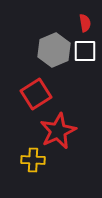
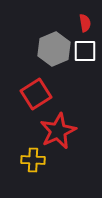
gray hexagon: moved 1 px up
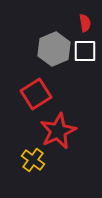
yellow cross: rotated 35 degrees clockwise
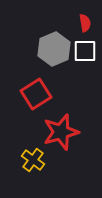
red star: moved 3 px right, 1 px down; rotated 9 degrees clockwise
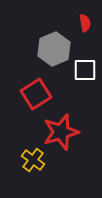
white square: moved 19 px down
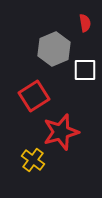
red square: moved 2 px left, 2 px down
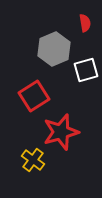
white square: moved 1 px right; rotated 15 degrees counterclockwise
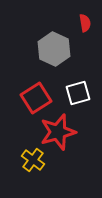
gray hexagon: rotated 12 degrees counterclockwise
white square: moved 8 px left, 23 px down
red square: moved 2 px right, 2 px down
red star: moved 3 px left
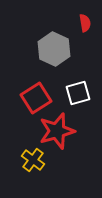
red star: moved 1 px left, 1 px up
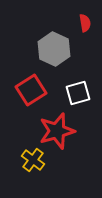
red square: moved 5 px left, 8 px up
